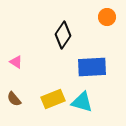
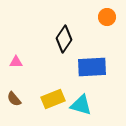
black diamond: moved 1 px right, 4 px down
pink triangle: rotated 32 degrees counterclockwise
cyan triangle: moved 1 px left, 3 px down
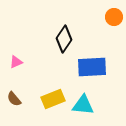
orange circle: moved 7 px right
pink triangle: rotated 24 degrees counterclockwise
cyan triangle: moved 2 px right; rotated 10 degrees counterclockwise
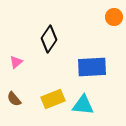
black diamond: moved 15 px left
pink triangle: rotated 16 degrees counterclockwise
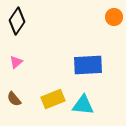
black diamond: moved 32 px left, 18 px up
blue rectangle: moved 4 px left, 2 px up
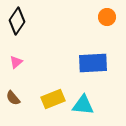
orange circle: moved 7 px left
blue rectangle: moved 5 px right, 2 px up
brown semicircle: moved 1 px left, 1 px up
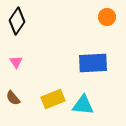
pink triangle: rotated 24 degrees counterclockwise
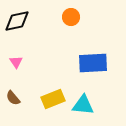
orange circle: moved 36 px left
black diamond: rotated 44 degrees clockwise
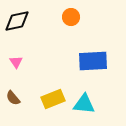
blue rectangle: moved 2 px up
cyan triangle: moved 1 px right, 1 px up
